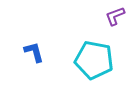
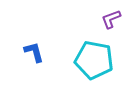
purple L-shape: moved 4 px left, 3 px down
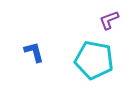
purple L-shape: moved 2 px left, 1 px down
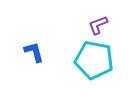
purple L-shape: moved 11 px left, 5 px down
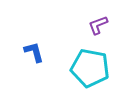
cyan pentagon: moved 4 px left, 8 px down
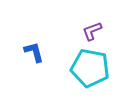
purple L-shape: moved 6 px left, 6 px down
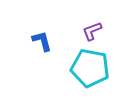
blue L-shape: moved 8 px right, 11 px up
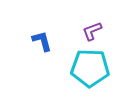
cyan pentagon: rotated 9 degrees counterclockwise
